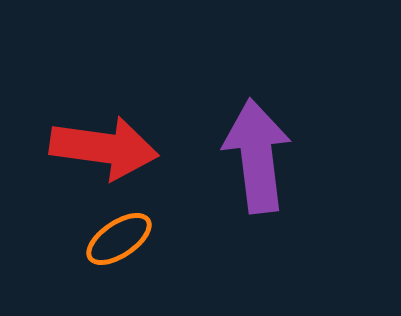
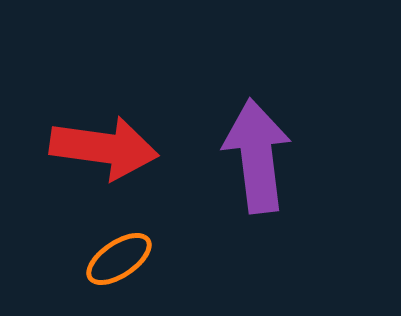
orange ellipse: moved 20 px down
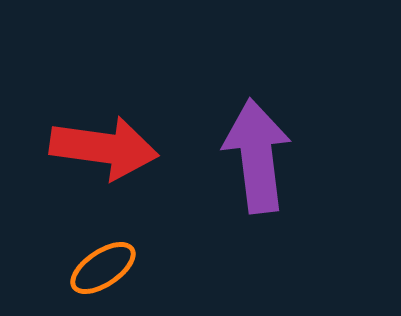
orange ellipse: moved 16 px left, 9 px down
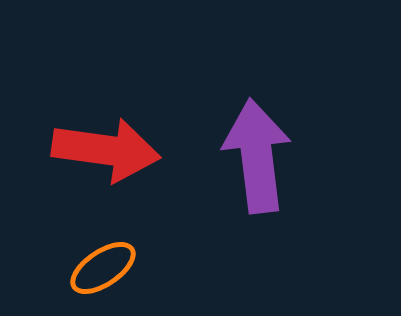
red arrow: moved 2 px right, 2 px down
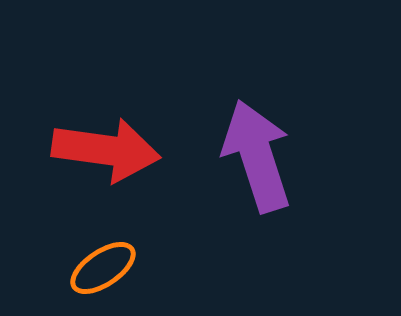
purple arrow: rotated 11 degrees counterclockwise
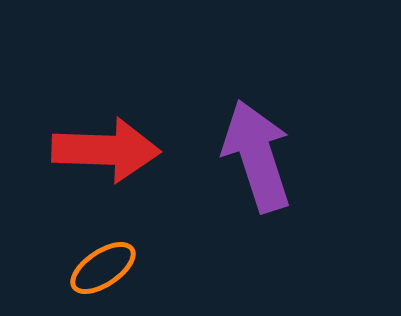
red arrow: rotated 6 degrees counterclockwise
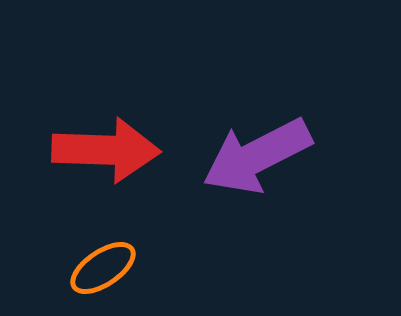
purple arrow: rotated 99 degrees counterclockwise
